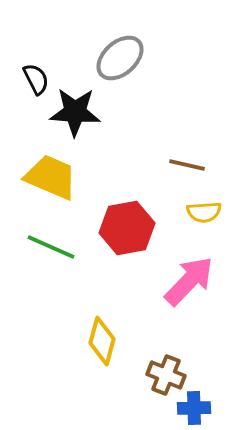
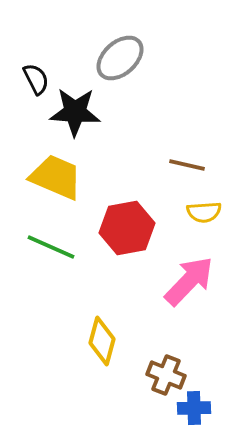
yellow trapezoid: moved 5 px right
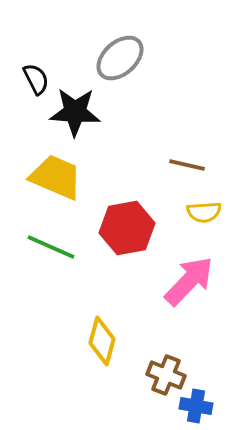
blue cross: moved 2 px right, 2 px up; rotated 12 degrees clockwise
